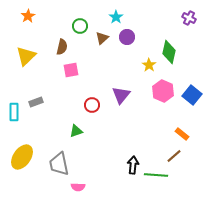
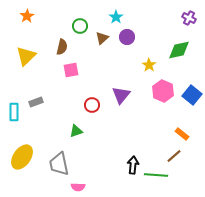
orange star: moved 1 px left
green diamond: moved 10 px right, 2 px up; rotated 65 degrees clockwise
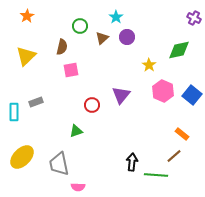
purple cross: moved 5 px right
yellow ellipse: rotated 10 degrees clockwise
black arrow: moved 1 px left, 3 px up
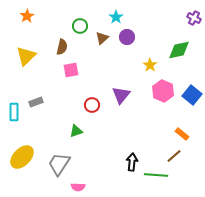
yellow star: moved 1 px right
gray trapezoid: rotated 45 degrees clockwise
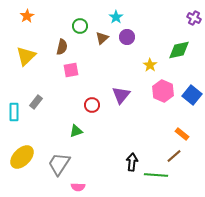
gray rectangle: rotated 32 degrees counterclockwise
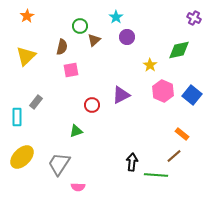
brown triangle: moved 8 px left, 2 px down
purple triangle: rotated 24 degrees clockwise
cyan rectangle: moved 3 px right, 5 px down
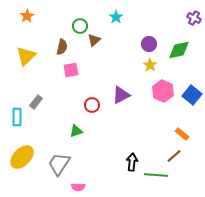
purple circle: moved 22 px right, 7 px down
